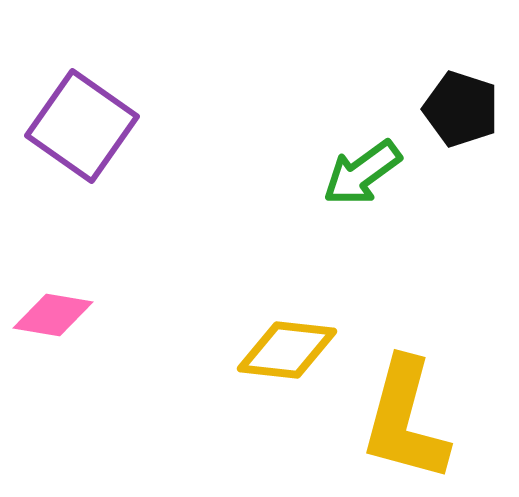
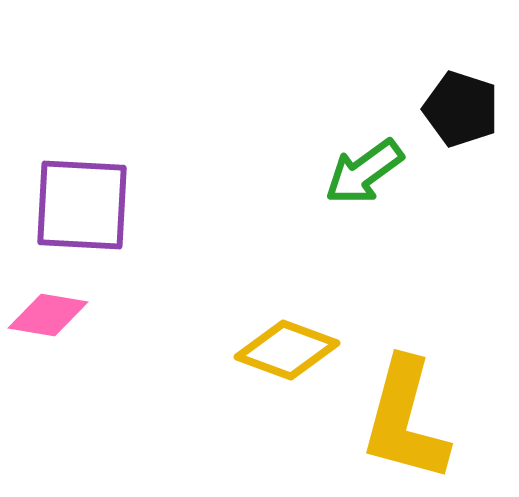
purple square: moved 79 px down; rotated 32 degrees counterclockwise
green arrow: moved 2 px right, 1 px up
pink diamond: moved 5 px left
yellow diamond: rotated 14 degrees clockwise
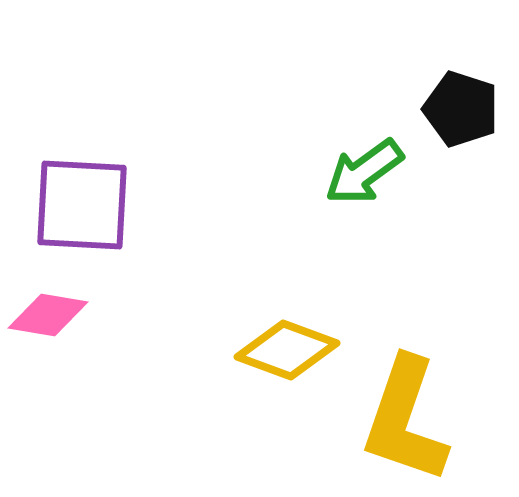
yellow L-shape: rotated 4 degrees clockwise
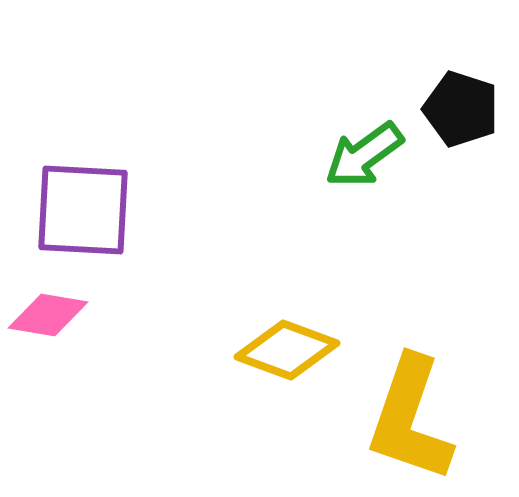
green arrow: moved 17 px up
purple square: moved 1 px right, 5 px down
yellow L-shape: moved 5 px right, 1 px up
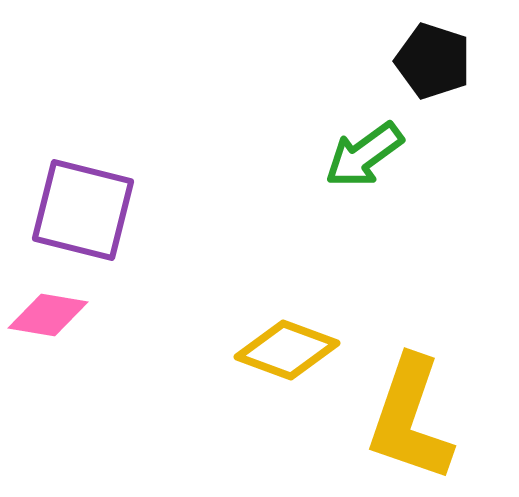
black pentagon: moved 28 px left, 48 px up
purple square: rotated 11 degrees clockwise
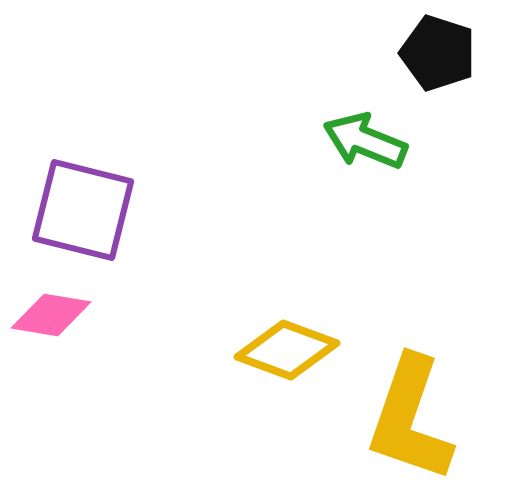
black pentagon: moved 5 px right, 8 px up
green arrow: moved 1 px right, 14 px up; rotated 58 degrees clockwise
pink diamond: moved 3 px right
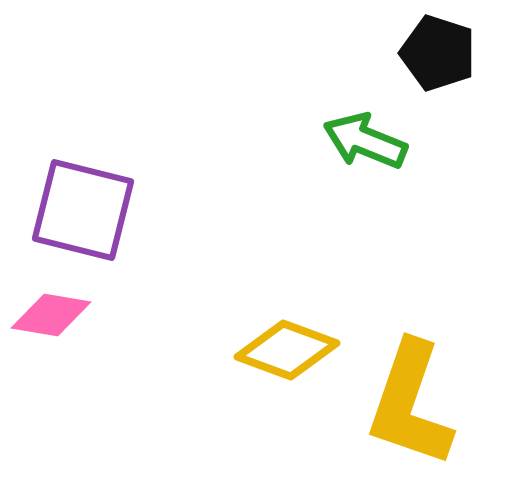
yellow L-shape: moved 15 px up
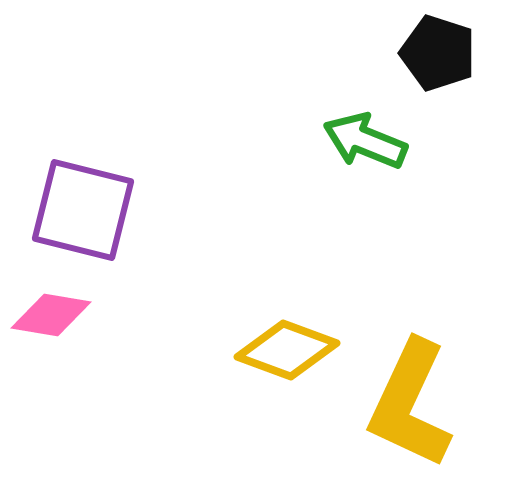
yellow L-shape: rotated 6 degrees clockwise
